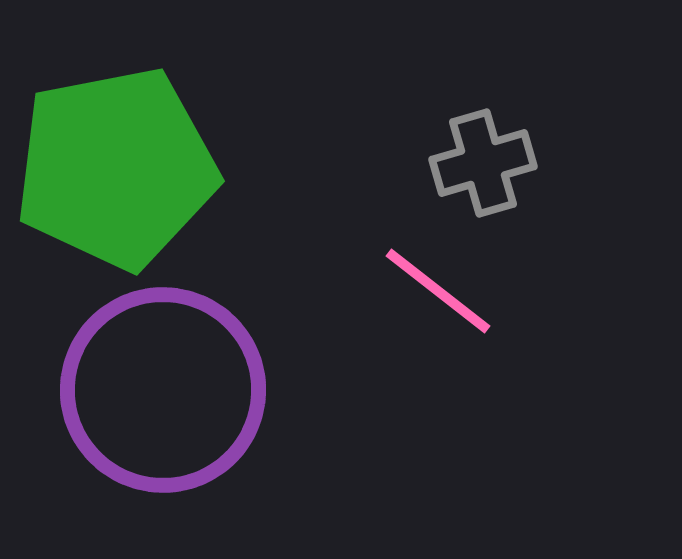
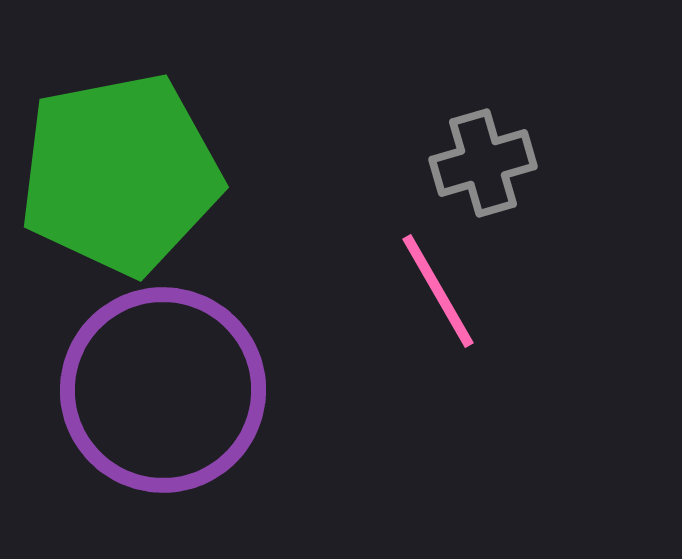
green pentagon: moved 4 px right, 6 px down
pink line: rotated 22 degrees clockwise
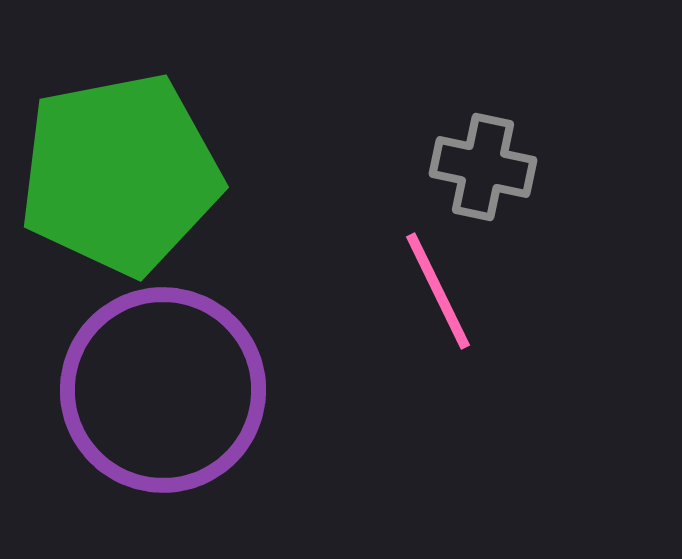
gray cross: moved 4 px down; rotated 28 degrees clockwise
pink line: rotated 4 degrees clockwise
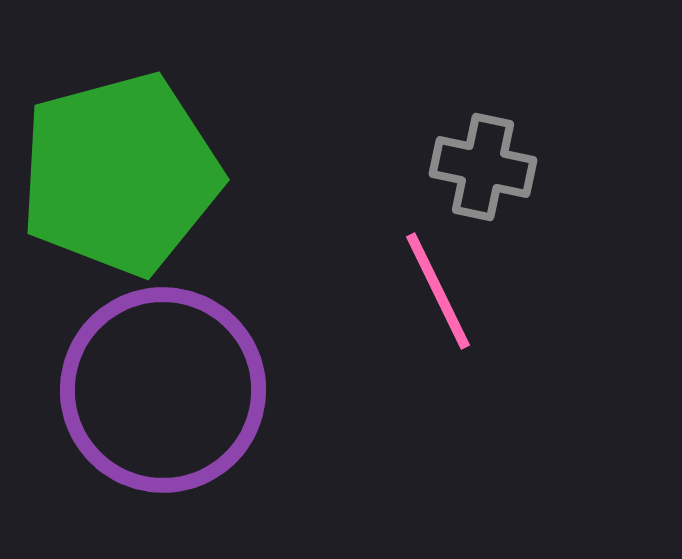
green pentagon: rotated 4 degrees counterclockwise
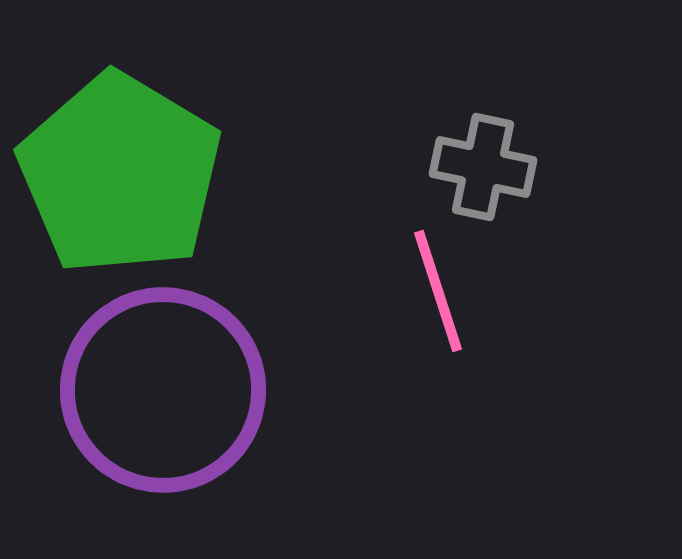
green pentagon: rotated 26 degrees counterclockwise
pink line: rotated 8 degrees clockwise
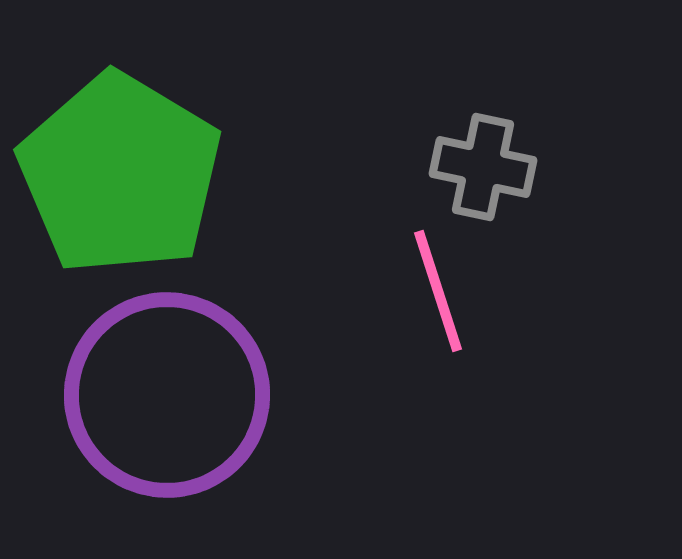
purple circle: moved 4 px right, 5 px down
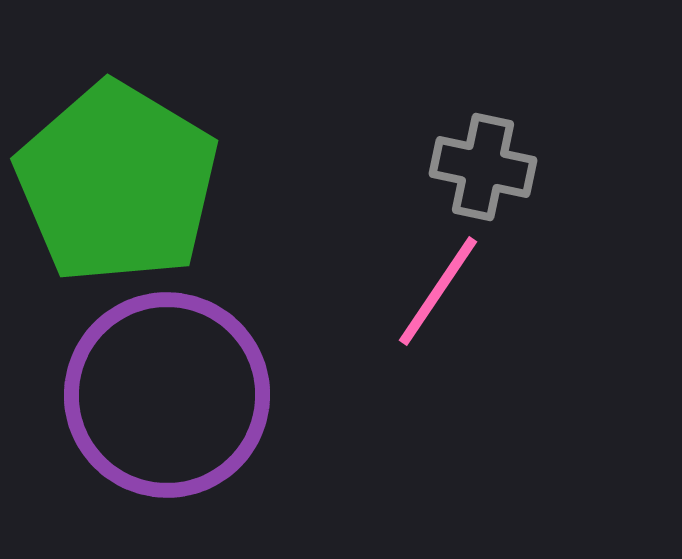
green pentagon: moved 3 px left, 9 px down
pink line: rotated 52 degrees clockwise
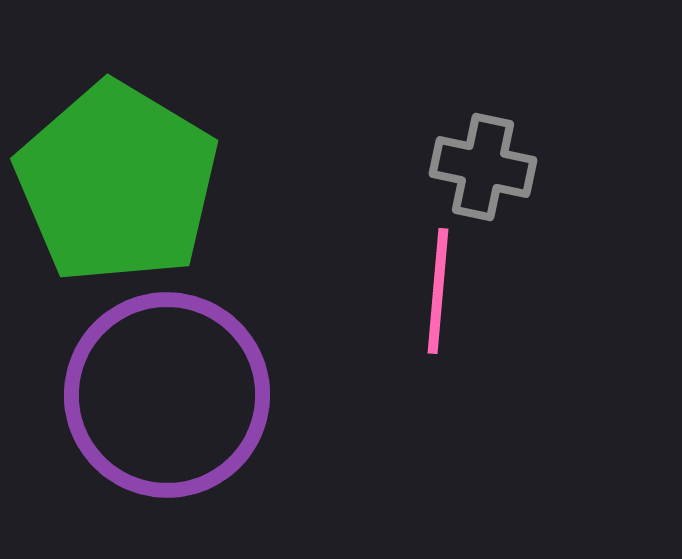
pink line: rotated 29 degrees counterclockwise
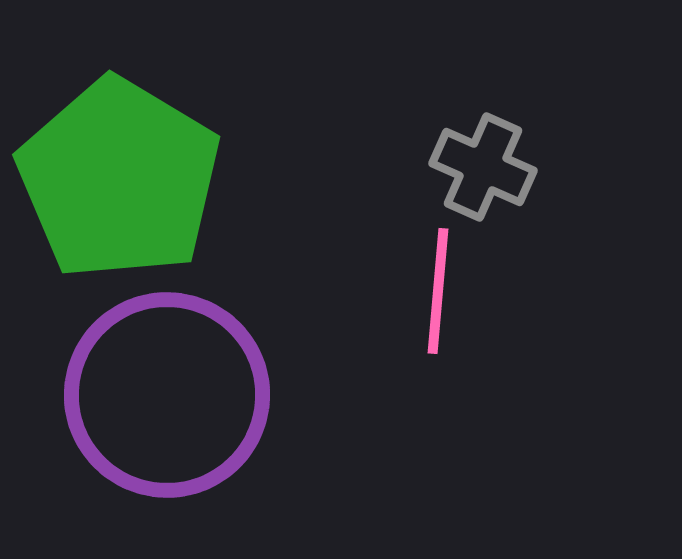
gray cross: rotated 12 degrees clockwise
green pentagon: moved 2 px right, 4 px up
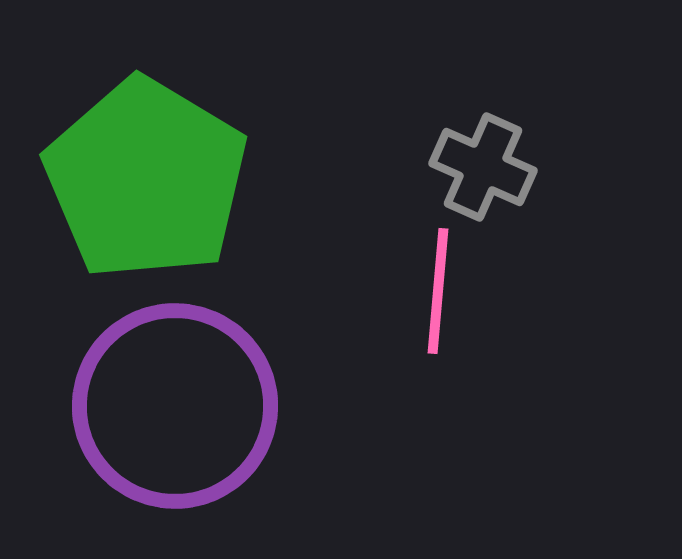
green pentagon: moved 27 px right
purple circle: moved 8 px right, 11 px down
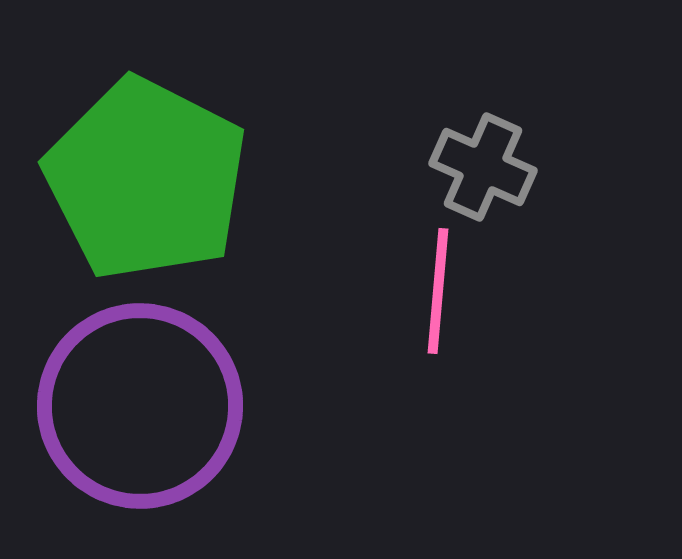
green pentagon: rotated 4 degrees counterclockwise
purple circle: moved 35 px left
